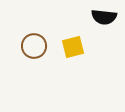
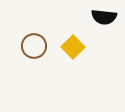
yellow square: rotated 30 degrees counterclockwise
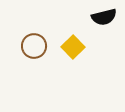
black semicircle: rotated 20 degrees counterclockwise
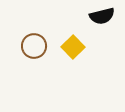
black semicircle: moved 2 px left, 1 px up
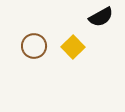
black semicircle: moved 1 px left, 1 px down; rotated 15 degrees counterclockwise
